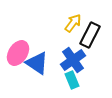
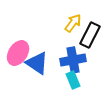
blue cross: rotated 25 degrees clockwise
cyan rectangle: moved 1 px right
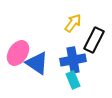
black rectangle: moved 4 px right, 5 px down
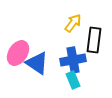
black rectangle: rotated 20 degrees counterclockwise
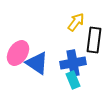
yellow arrow: moved 3 px right, 1 px up
blue cross: moved 3 px down
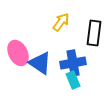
yellow arrow: moved 15 px left
black rectangle: moved 7 px up
pink ellipse: rotated 60 degrees counterclockwise
blue triangle: moved 3 px right
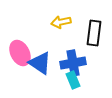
yellow arrow: rotated 138 degrees counterclockwise
pink ellipse: moved 2 px right
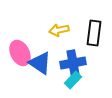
yellow arrow: moved 2 px left, 8 px down
cyan rectangle: rotated 66 degrees clockwise
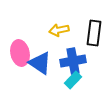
pink ellipse: rotated 15 degrees clockwise
blue cross: moved 2 px up
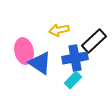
black rectangle: moved 8 px down; rotated 40 degrees clockwise
pink ellipse: moved 4 px right, 2 px up
blue cross: moved 2 px right, 3 px up
